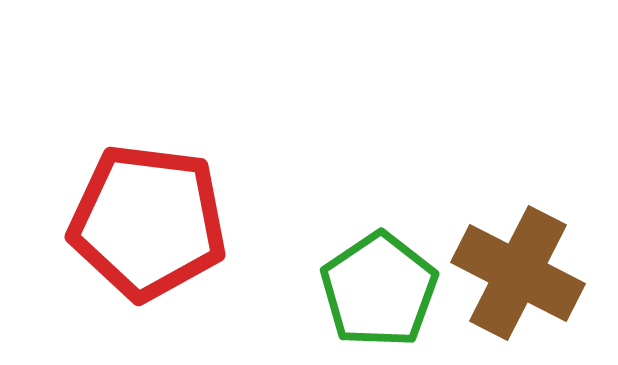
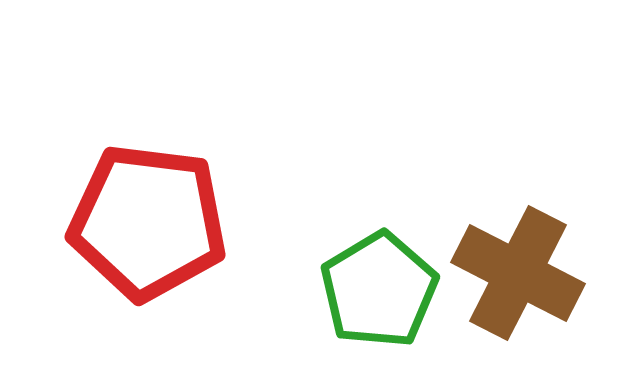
green pentagon: rotated 3 degrees clockwise
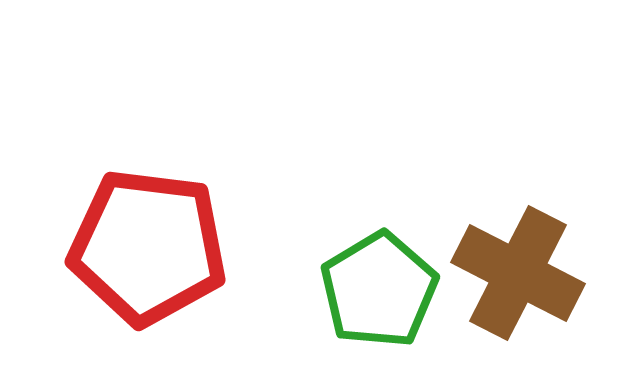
red pentagon: moved 25 px down
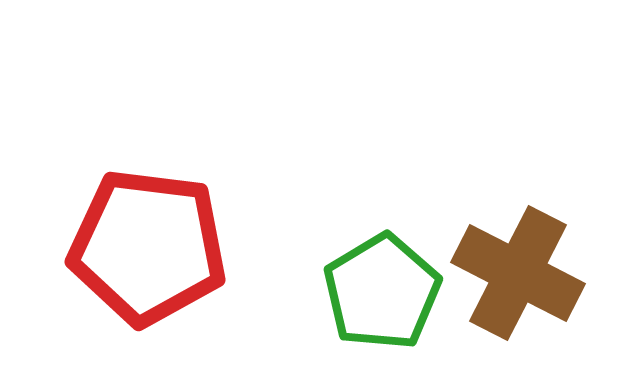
green pentagon: moved 3 px right, 2 px down
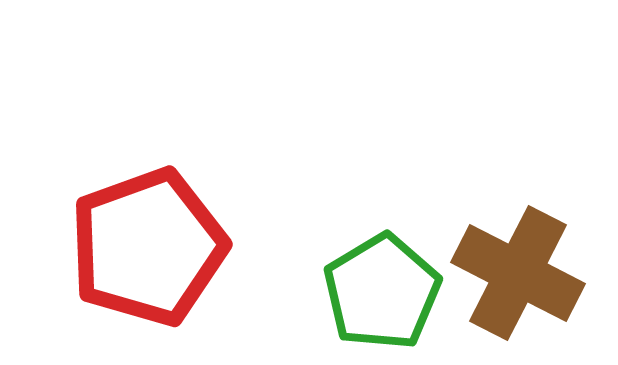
red pentagon: rotated 27 degrees counterclockwise
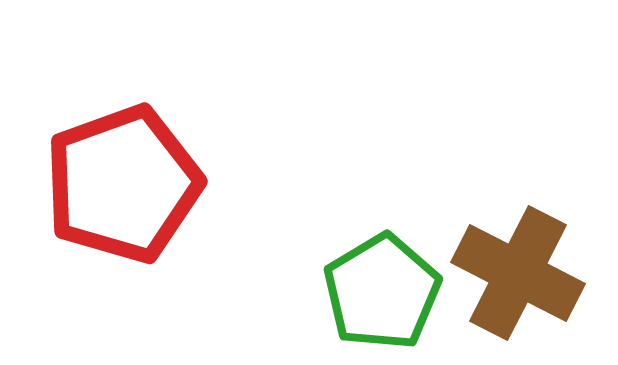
red pentagon: moved 25 px left, 63 px up
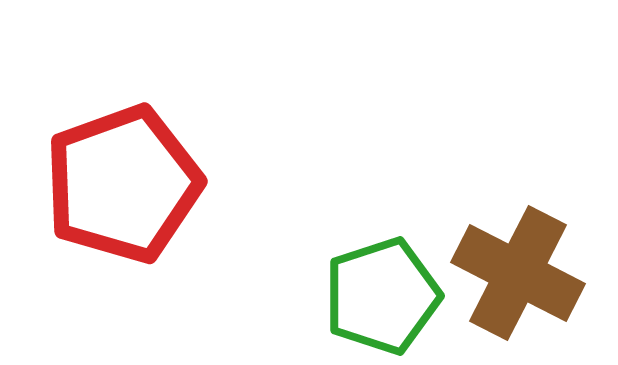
green pentagon: moved 4 px down; rotated 13 degrees clockwise
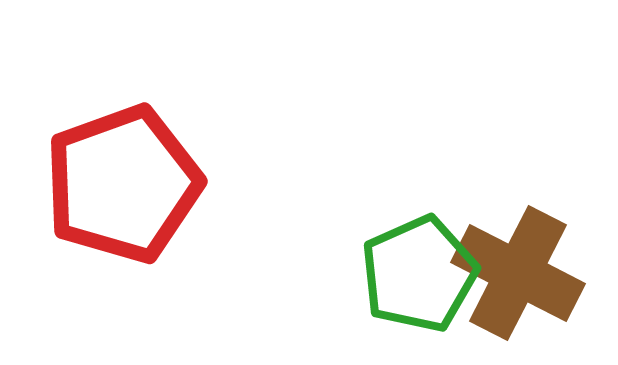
green pentagon: moved 37 px right, 22 px up; rotated 6 degrees counterclockwise
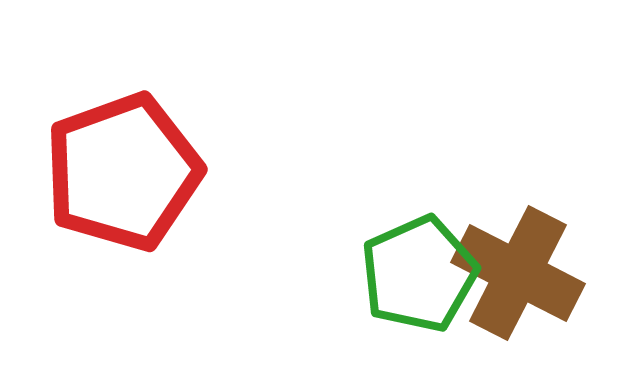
red pentagon: moved 12 px up
